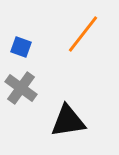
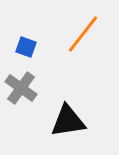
blue square: moved 5 px right
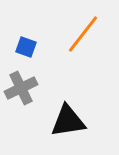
gray cross: rotated 28 degrees clockwise
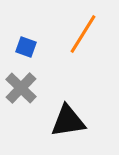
orange line: rotated 6 degrees counterclockwise
gray cross: rotated 20 degrees counterclockwise
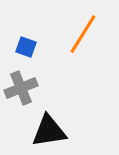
gray cross: rotated 24 degrees clockwise
black triangle: moved 19 px left, 10 px down
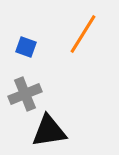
gray cross: moved 4 px right, 6 px down
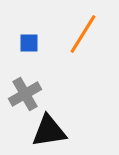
blue square: moved 3 px right, 4 px up; rotated 20 degrees counterclockwise
gray cross: rotated 8 degrees counterclockwise
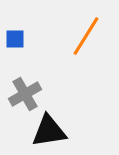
orange line: moved 3 px right, 2 px down
blue square: moved 14 px left, 4 px up
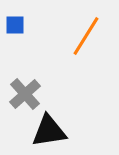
blue square: moved 14 px up
gray cross: rotated 12 degrees counterclockwise
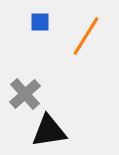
blue square: moved 25 px right, 3 px up
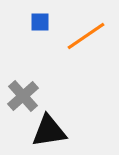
orange line: rotated 24 degrees clockwise
gray cross: moved 2 px left, 2 px down
